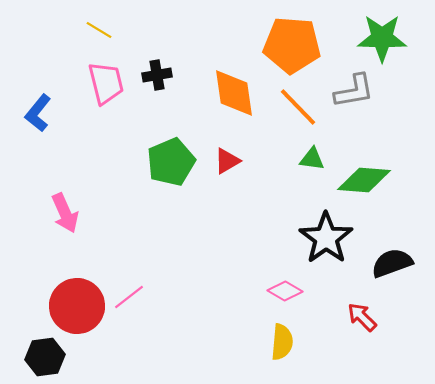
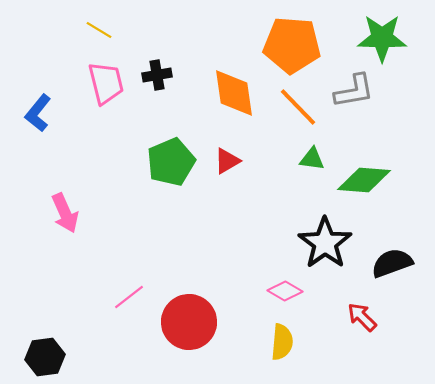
black star: moved 1 px left, 5 px down
red circle: moved 112 px right, 16 px down
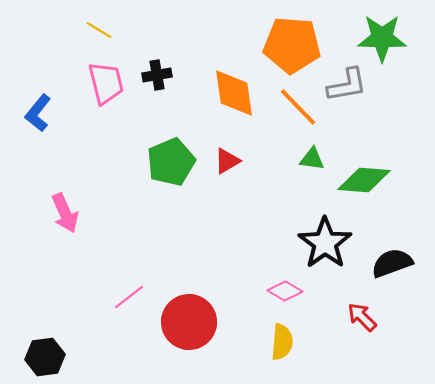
gray L-shape: moved 7 px left, 6 px up
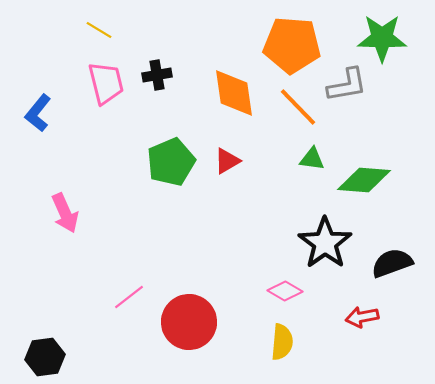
red arrow: rotated 56 degrees counterclockwise
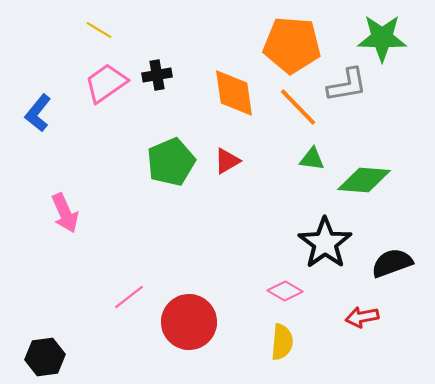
pink trapezoid: rotated 111 degrees counterclockwise
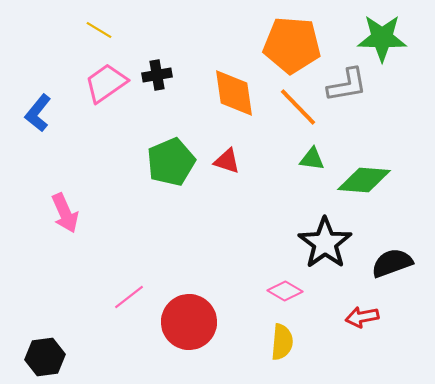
red triangle: rotated 48 degrees clockwise
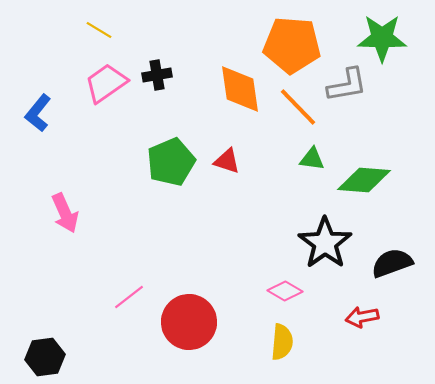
orange diamond: moved 6 px right, 4 px up
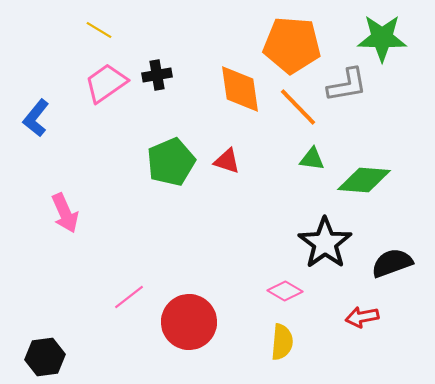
blue L-shape: moved 2 px left, 5 px down
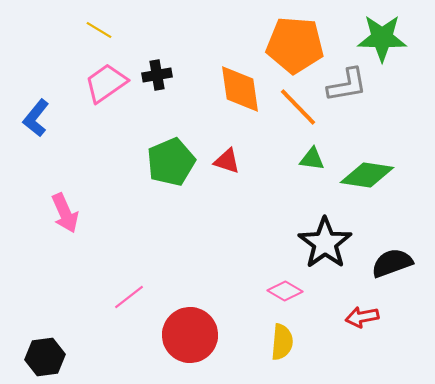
orange pentagon: moved 3 px right
green diamond: moved 3 px right, 5 px up; rotated 4 degrees clockwise
red circle: moved 1 px right, 13 px down
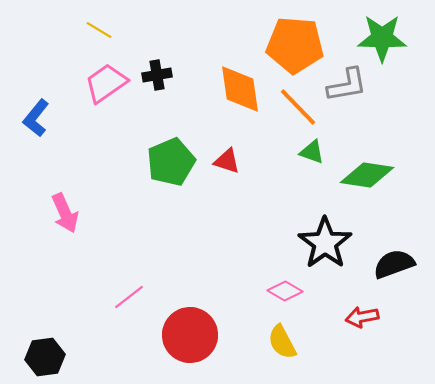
green triangle: moved 7 px up; rotated 12 degrees clockwise
black semicircle: moved 2 px right, 1 px down
yellow semicircle: rotated 147 degrees clockwise
